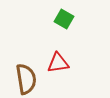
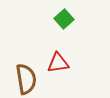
green square: rotated 18 degrees clockwise
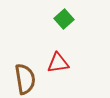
brown semicircle: moved 1 px left
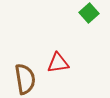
green square: moved 25 px right, 6 px up
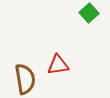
red triangle: moved 2 px down
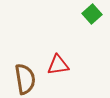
green square: moved 3 px right, 1 px down
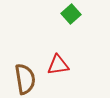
green square: moved 21 px left
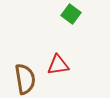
green square: rotated 12 degrees counterclockwise
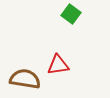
brown semicircle: rotated 72 degrees counterclockwise
